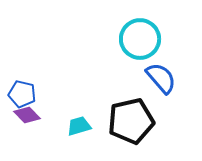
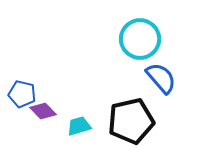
purple diamond: moved 16 px right, 4 px up
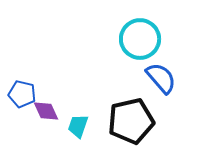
purple diamond: moved 3 px right; rotated 20 degrees clockwise
cyan trapezoid: moved 1 px left; rotated 55 degrees counterclockwise
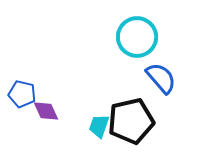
cyan circle: moved 3 px left, 2 px up
cyan trapezoid: moved 21 px right
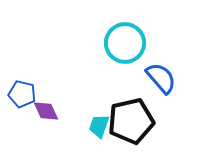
cyan circle: moved 12 px left, 6 px down
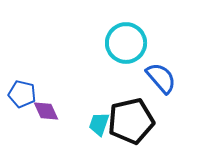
cyan circle: moved 1 px right
cyan trapezoid: moved 2 px up
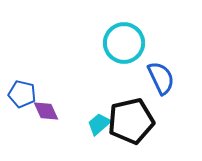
cyan circle: moved 2 px left
blue semicircle: rotated 16 degrees clockwise
cyan trapezoid: rotated 30 degrees clockwise
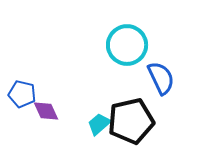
cyan circle: moved 3 px right, 2 px down
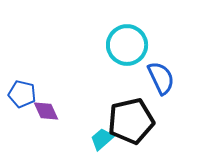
cyan trapezoid: moved 3 px right, 15 px down
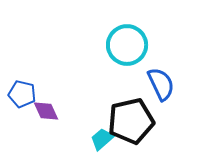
blue semicircle: moved 6 px down
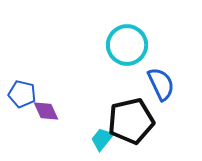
cyan trapezoid: rotated 10 degrees counterclockwise
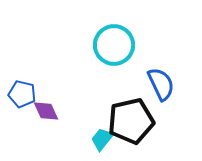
cyan circle: moved 13 px left
